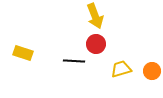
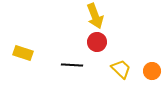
red circle: moved 1 px right, 2 px up
black line: moved 2 px left, 4 px down
yellow trapezoid: rotated 60 degrees clockwise
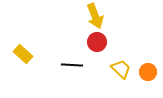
yellow rectangle: moved 1 px down; rotated 24 degrees clockwise
orange circle: moved 4 px left, 1 px down
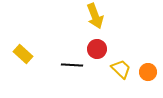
red circle: moved 7 px down
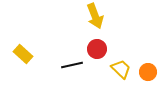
black line: rotated 15 degrees counterclockwise
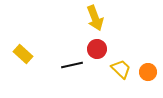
yellow arrow: moved 2 px down
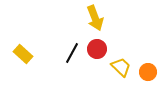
black line: moved 12 px up; rotated 50 degrees counterclockwise
yellow trapezoid: moved 2 px up
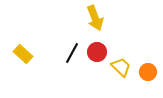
red circle: moved 3 px down
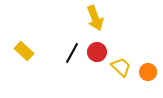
yellow rectangle: moved 1 px right, 3 px up
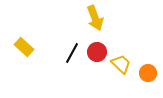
yellow rectangle: moved 4 px up
yellow trapezoid: moved 3 px up
orange circle: moved 1 px down
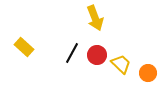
red circle: moved 3 px down
